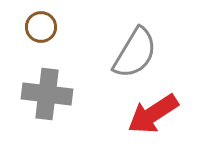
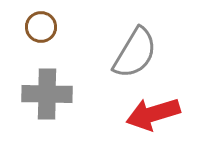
gray cross: rotated 6 degrees counterclockwise
red arrow: rotated 16 degrees clockwise
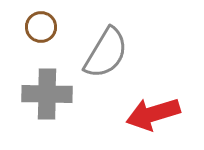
gray semicircle: moved 29 px left
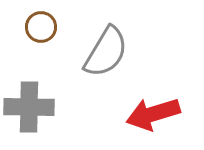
gray semicircle: moved 1 px up
gray cross: moved 18 px left, 13 px down
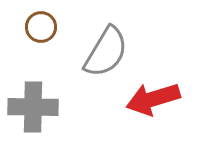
gray cross: moved 4 px right
red arrow: moved 15 px up
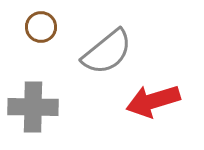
gray semicircle: moved 1 px right; rotated 20 degrees clockwise
red arrow: moved 2 px down
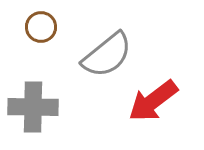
gray semicircle: moved 3 px down
red arrow: rotated 20 degrees counterclockwise
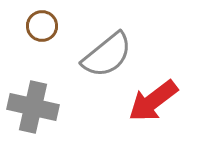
brown circle: moved 1 px right, 1 px up
gray cross: rotated 12 degrees clockwise
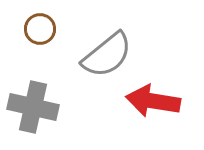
brown circle: moved 2 px left, 3 px down
red arrow: rotated 46 degrees clockwise
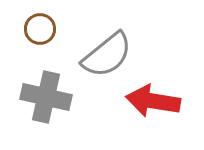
gray cross: moved 13 px right, 10 px up
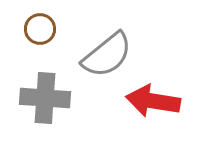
gray cross: moved 1 px left, 1 px down; rotated 9 degrees counterclockwise
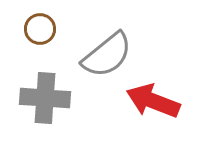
red arrow: rotated 12 degrees clockwise
